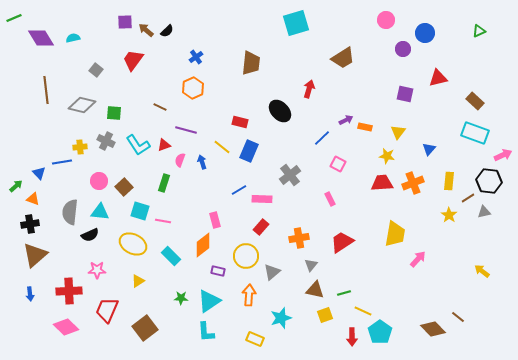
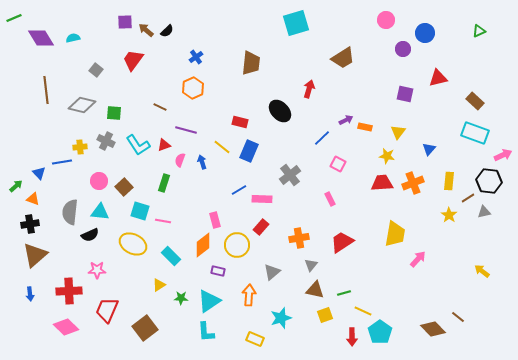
yellow circle at (246, 256): moved 9 px left, 11 px up
yellow triangle at (138, 281): moved 21 px right, 4 px down
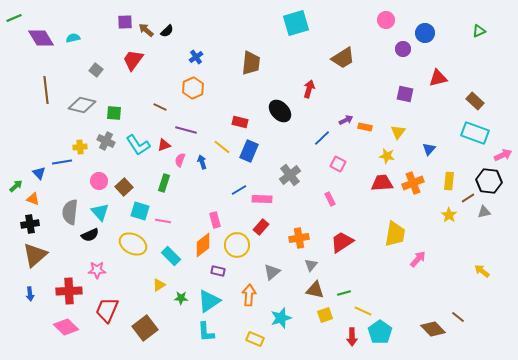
cyan triangle at (100, 212): rotated 42 degrees clockwise
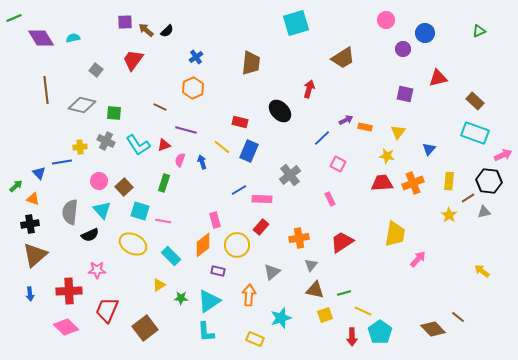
cyan triangle at (100, 212): moved 2 px right, 2 px up
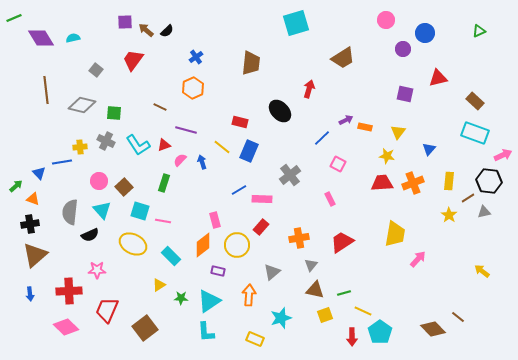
pink semicircle at (180, 160): rotated 24 degrees clockwise
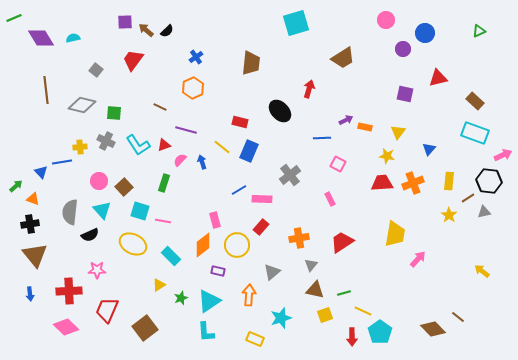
blue line at (322, 138): rotated 42 degrees clockwise
blue triangle at (39, 173): moved 2 px right, 1 px up
brown triangle at (35, 255): rotated 28 degrees counterclockwise
green star at (181, 298): rotated 24 degrees counterclockwise
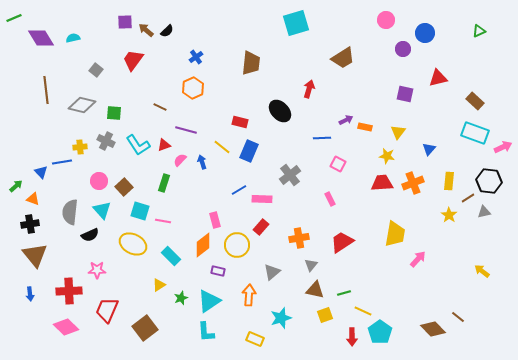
pink arrow at (503, 155): moved 8 px up
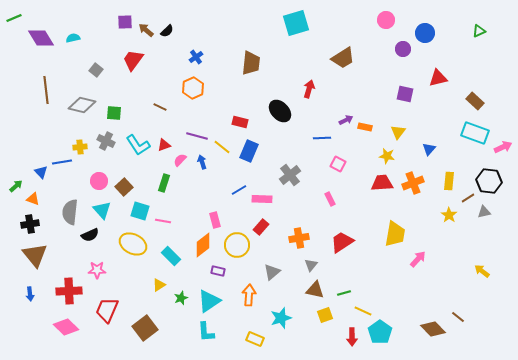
purple line at (186, 130): moved 11 px right, 6 px down
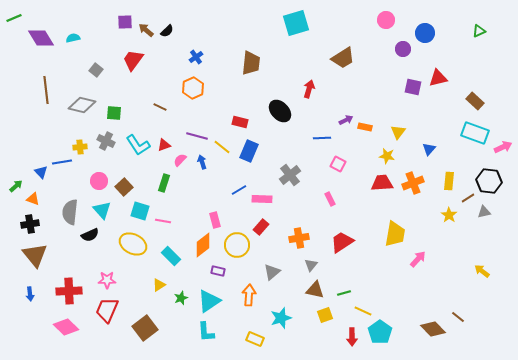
purple square at (405, 94): moved 8 px right, 7 px up
pink star at (97, 270): moved 10 px right, 10 px down
